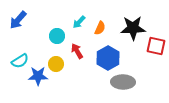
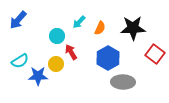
red square: moved 1 px left, 8 px down; rotated 24 degrees clockwise
red arrow: moved 6 px left, 1 px down
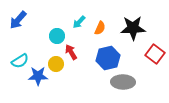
blue hexagon: rotated 15 degrees clockwise
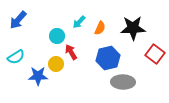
cyan semicircle: moved 4 px left, 4 px up
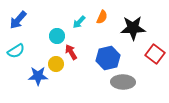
orange semicircle: moved 2 px right, 11 px up
cyan semicircle: moved 6 px up
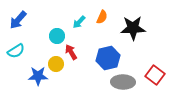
red square: moved 21 px down
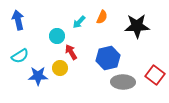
blue arrow: rotated 126 degrees clockwise
black star: moved 4 px right, 2 px up
cyan semicircle: moved 4 px right, 5 px down
yellow circle: moved 4 px right, 4 px down
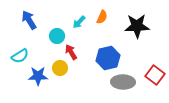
blue arrow: moved 11 px right; rotated 18 degrees counterclockwise
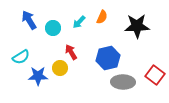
cyan circle: moved 4 px left, 8 px up
cyan semicircle: moved 1 px right, 1 px down
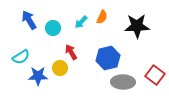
cyan arrow: moved 2 px right
